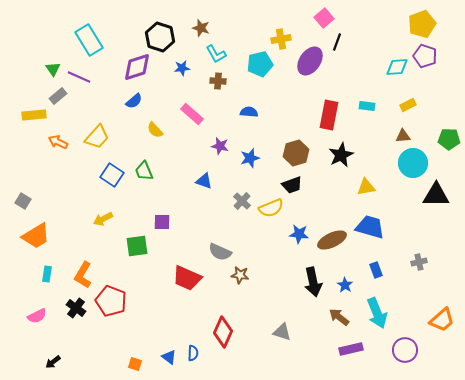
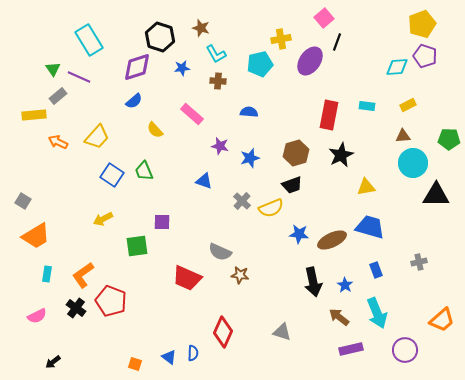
orange L-shape at (83, 275): rotated 24 degrees clockwise
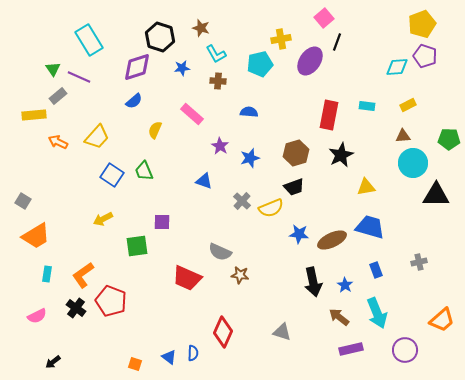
yellow semicircle at (155, 130): rotated 66 degrees clockwise
purple star at (220, 146): rotated 18 degrees clockwise
black trapezoid at (292, 185): moved 2 px right, 2 px down
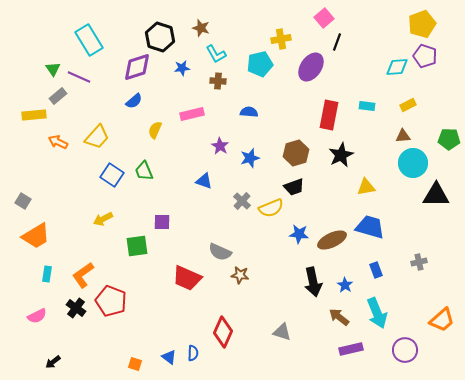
purple ellipse at (310, 61): moved 1 px right, 6 px down
pink rectangle at (192, 114): rotated 55 degrees counterclockwise
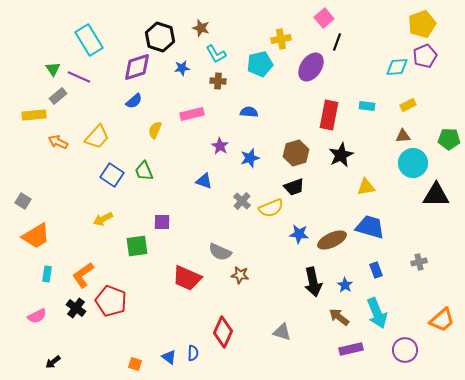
purple pentagon at (425, 56): rotated 30 degrees clockwise
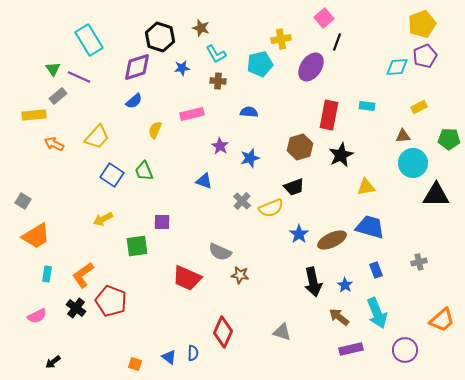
yellow rectangle at (408, 105): moved 11 px right, 2 px down
orange arrow at (58, 142): moved 4 px left, 2 px down
brown hexagon at (296, 153): moved 4 px right, 6 px up
blue star at (299, 234): rotated 30 degrees clockwise
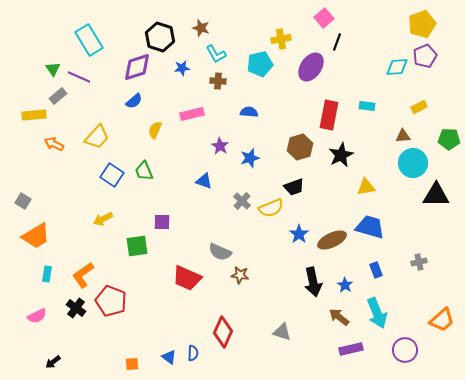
orange square at (135, 364): moved 3 px left; rotated 24 degrees counterclockwise
